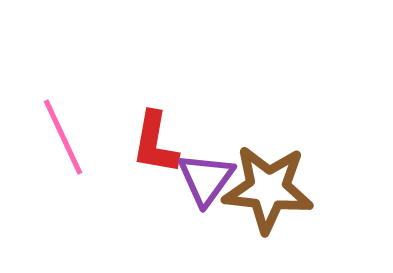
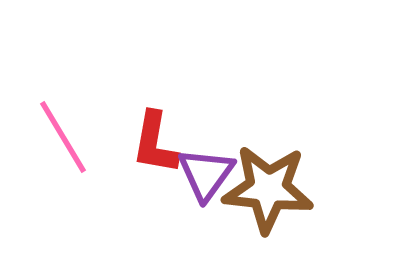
pink line: rotated 6 degrees counterclockwise
purple triangle: moved 5 px up
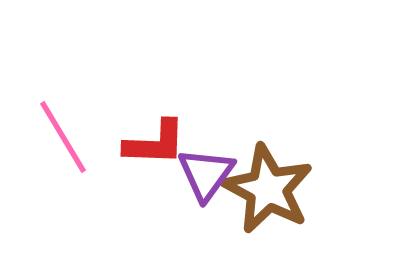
red L-shape: rotated 98 degrees counterclockwise
brown star: rotated 22 degrees clockwise
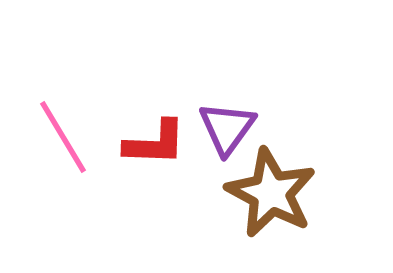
purple triangle: moved 21 px right, 46 px up
brown star: moved 3 px right, 4 px down
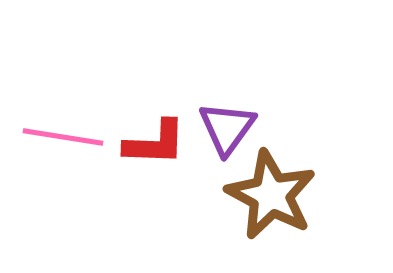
pink line: rotated 50 degrees counterclockwise
brown star: moved 2 px down
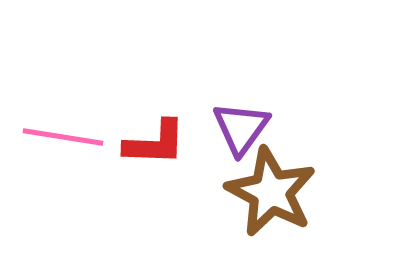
purple triangle: moved 14 px right
brown star: moved 3 px up
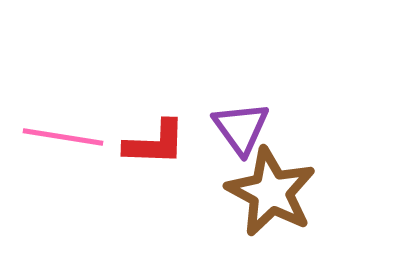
purple triangle: rotated 12 degrees counterclockwise
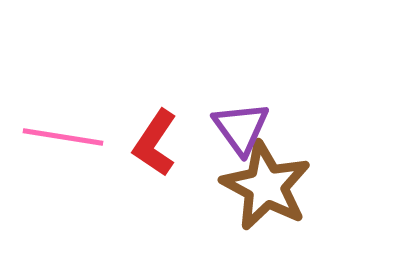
red L-shape: rotated 122 degrees clockwise
brown star: moved 5 px left, 6 px up
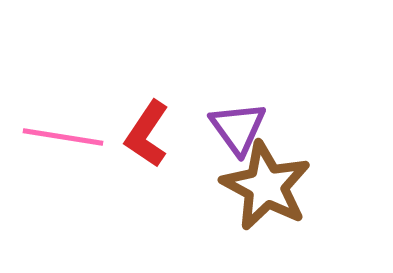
purple triangle: moved 3 px left
red L-shape: moved 8 px left, 9 px up
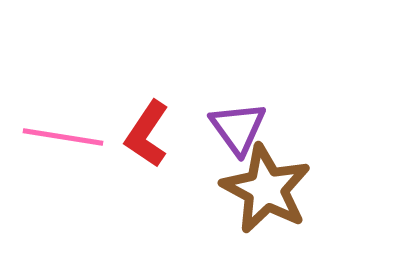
brown star: moved 3 px down
